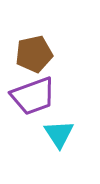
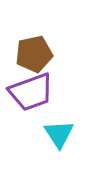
purple trapezoid: moved 2 px left, 4 px up
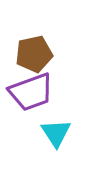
cyan triangle: moved 3 px left, 1 px up
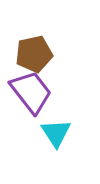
purple trapezoid: rotated 108 degrees counterclockwise
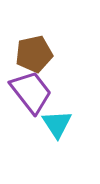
cyan triangle: moved 1 px right, 9 px up
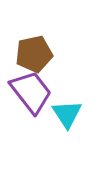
cyan triangle: moved 10 px right, 10 px up
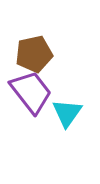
cyan triangle: moved 1 px up; rotated 8 degrees clockwise
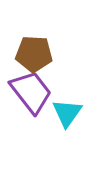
brown pentagon: rotated 15 degrees clockwise
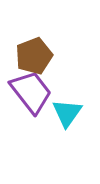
brown pentagon: moved 2 px down; rotated 24 degrees counterclockwise
